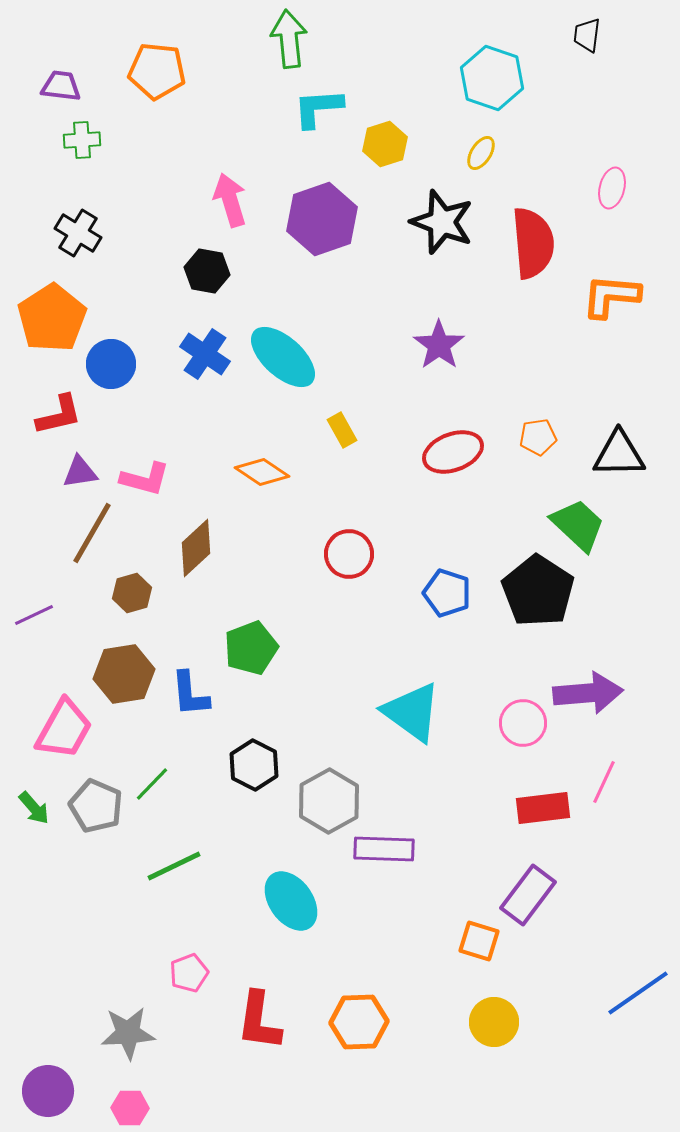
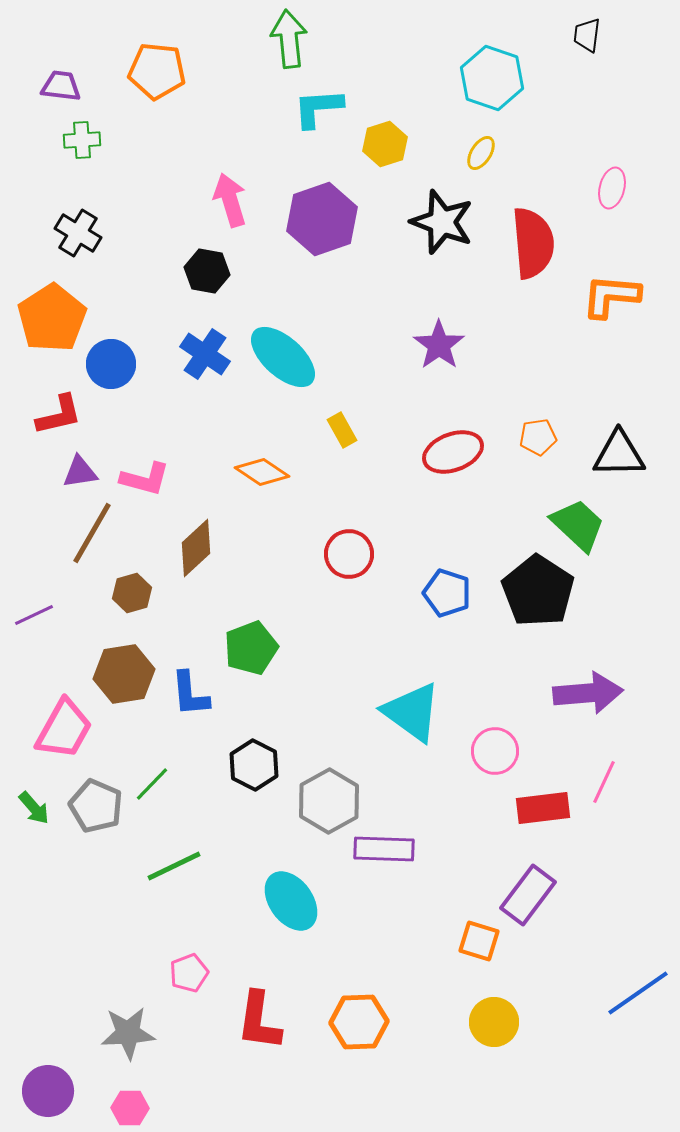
pink circle at (523, 723): moved 28 px left, 28 px down
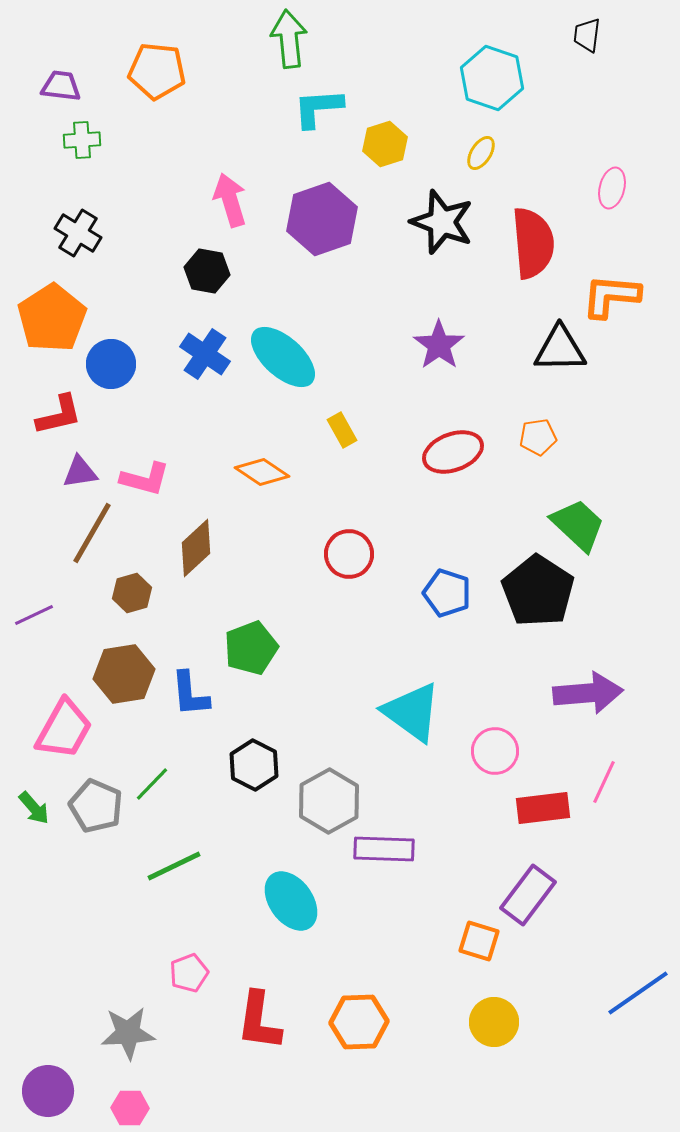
black triangle at (619, 454): moved 59 px left, 105 px up
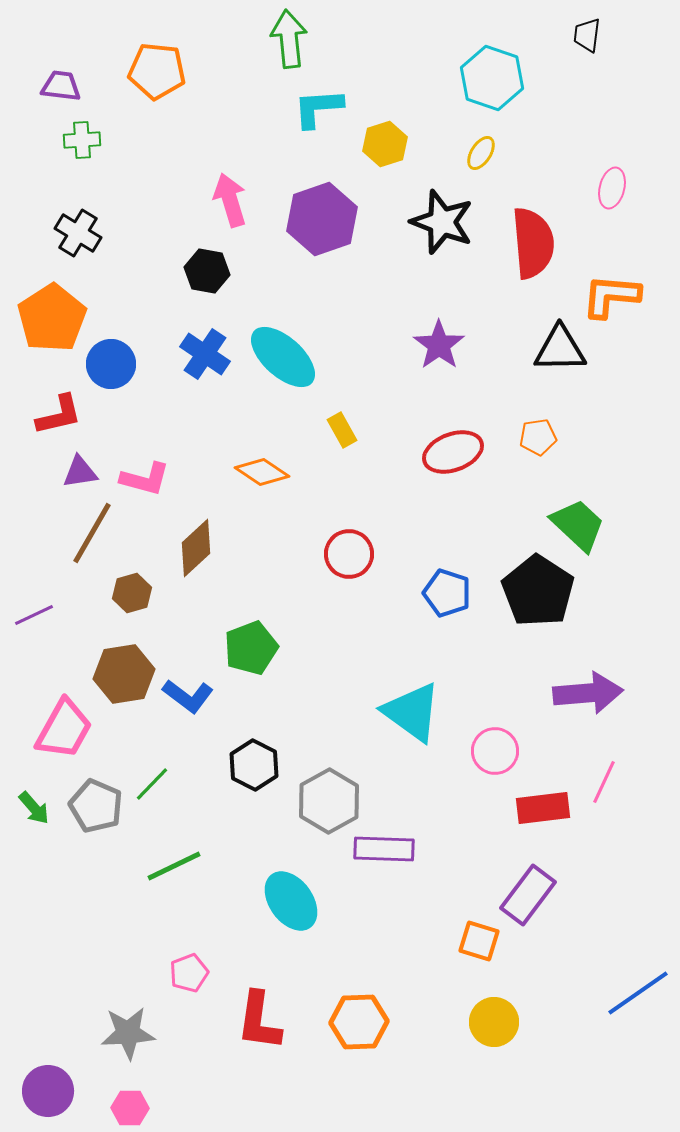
blue L-shape at (190, 694): moved 2 px left, 2 px down; rotated 48 degrees counterclockwise
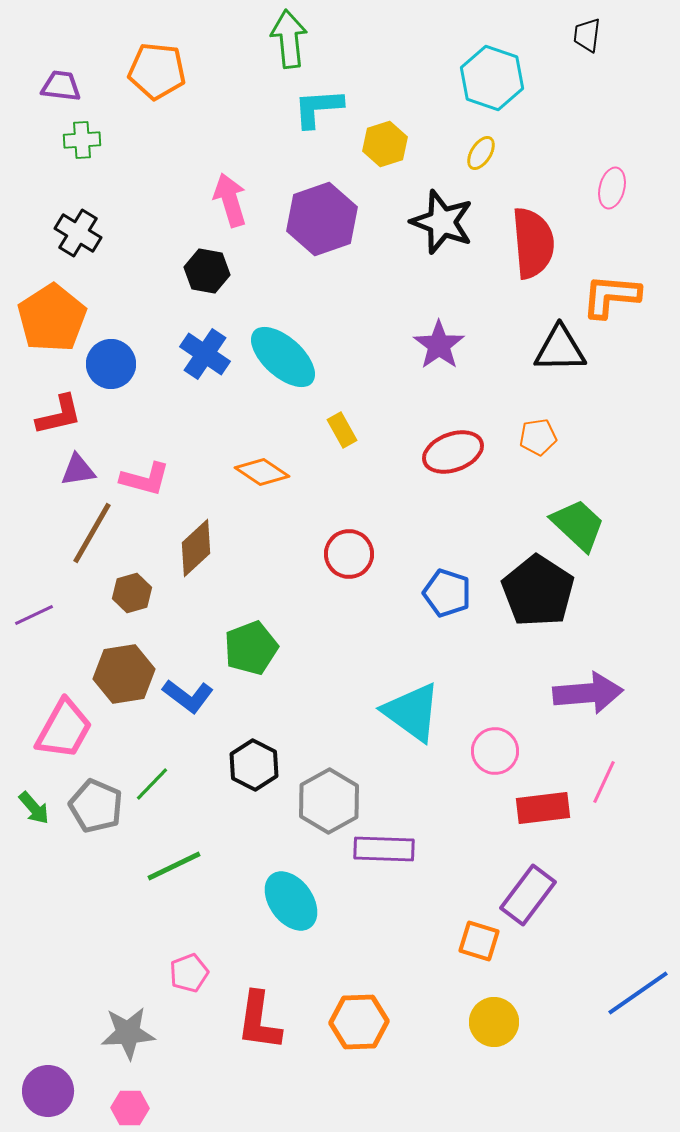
purple triangle at (80, 472): moved 2 px left, 2 px up
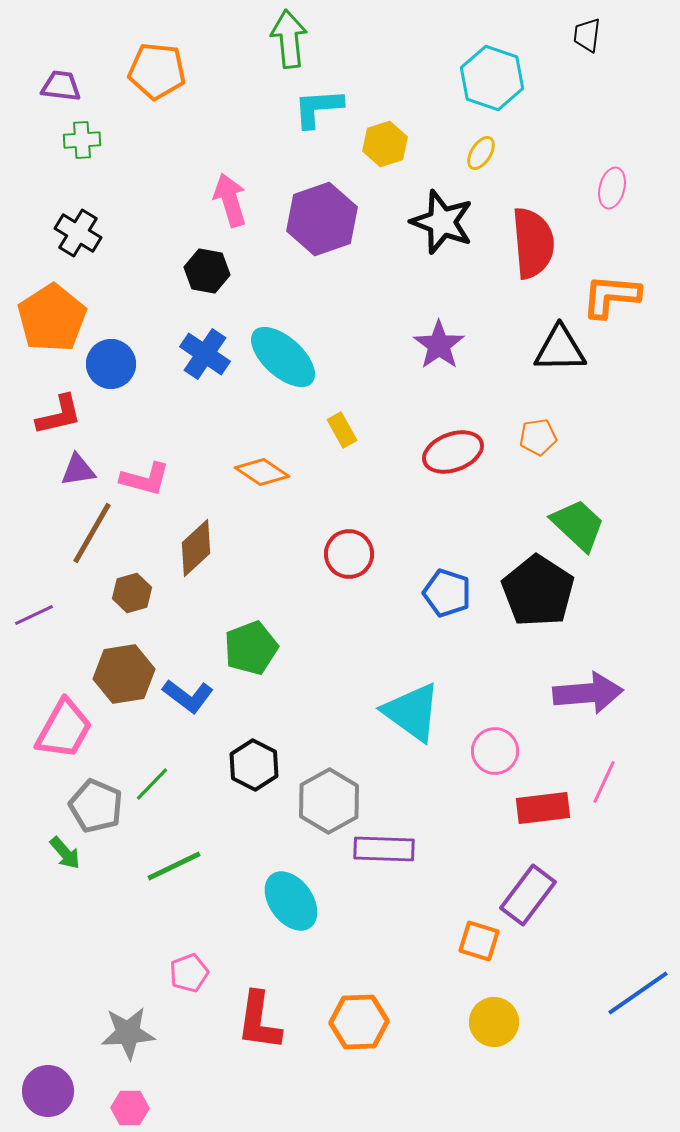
green arrow at (34, 808): moved 31 px right, 45 px down
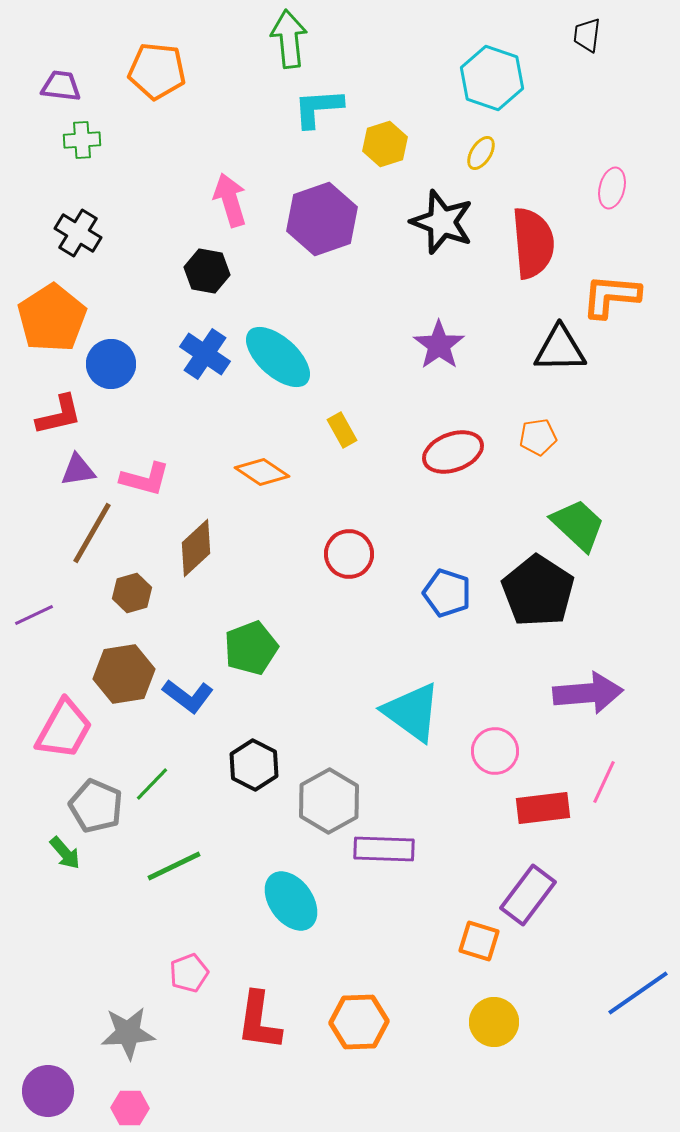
cyan ellipse at (283, 357): moved 5 px left
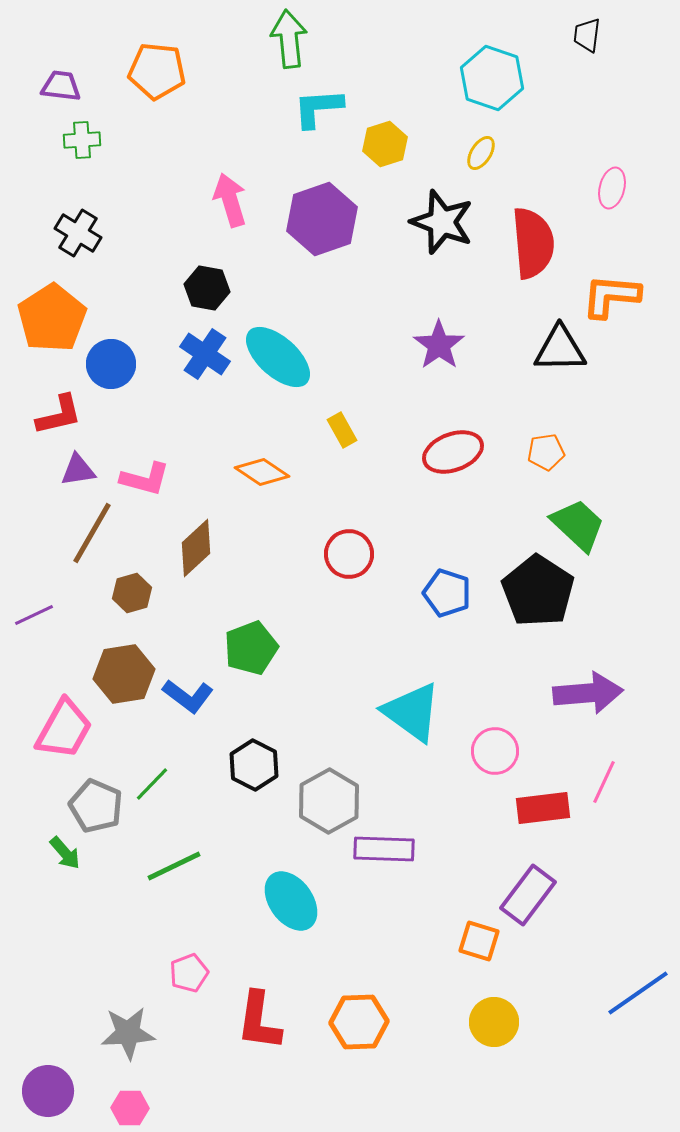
black hexagon at (207, 271): moved 17 px down
orange pentagon at (538, 437): moved 8 px right, 15 px down
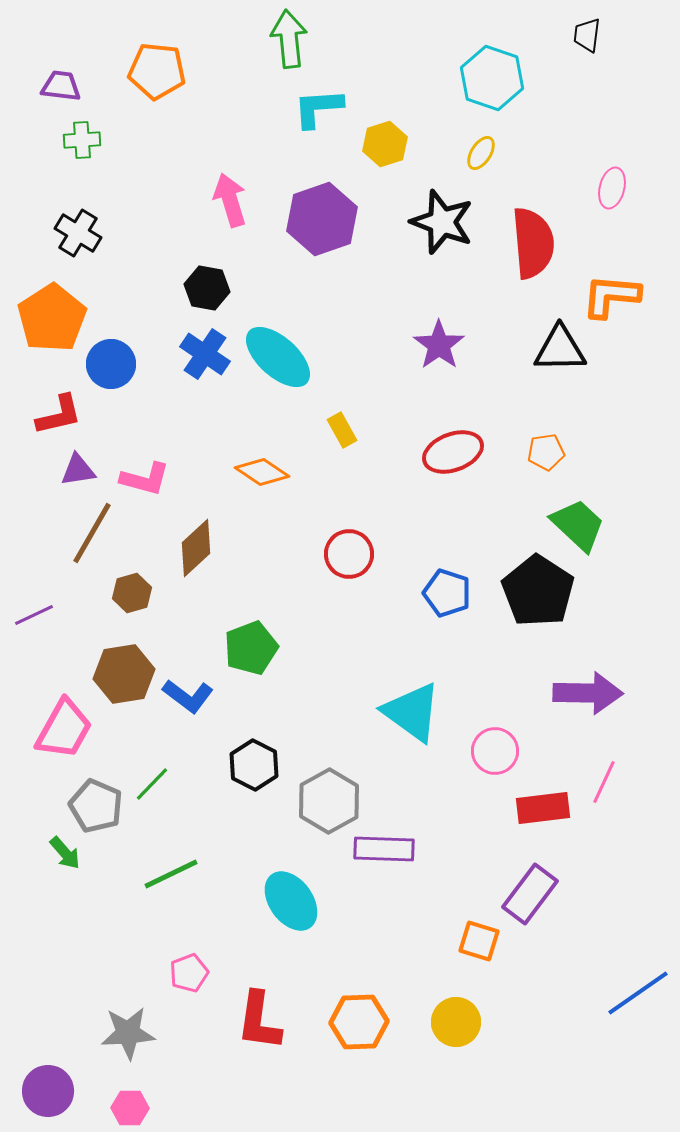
purple arrow at (588, 693): rotated 6 degrees clockwise
green line at (174, 866): moved 3 px left, 8 px down
purple rectangle at (528, 895): moved 2 px right, 1 px up
yellow circle at (494, 1022): moved 38 px left
